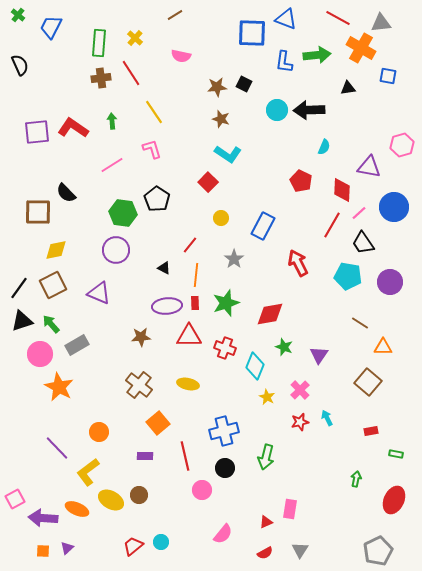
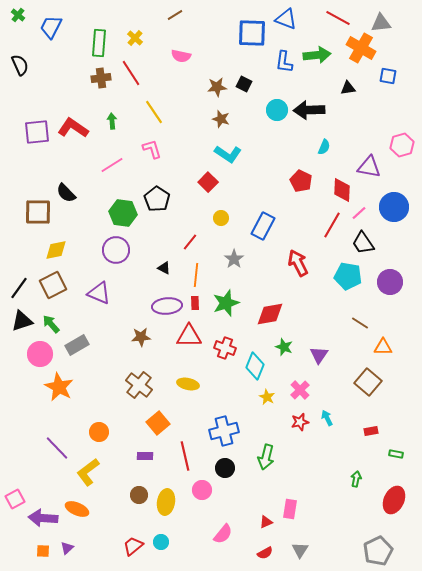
red line at (190, 245): moved 3 px up
yellow ellipse at (111, 500): moved 55 px right, 2 px down; rotated 70 degrees clockwise
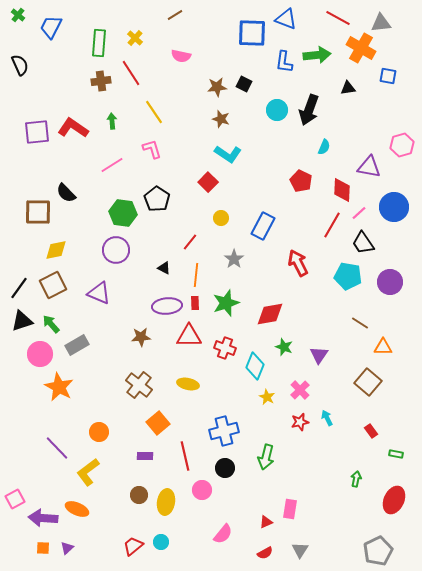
brown cross at (101, 78): moved 3 px down
black arrow at (309, 110): rotated 68 degrees counterclockwise
red rectangle at (371, 431): rotated 64 degrees clockwise
orange square at (43, 551): moved 3 px up
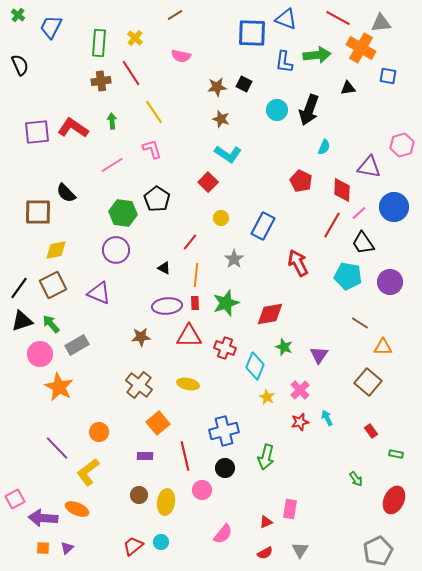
green arrow at (356, 479): rotated 133 degrees clockwise
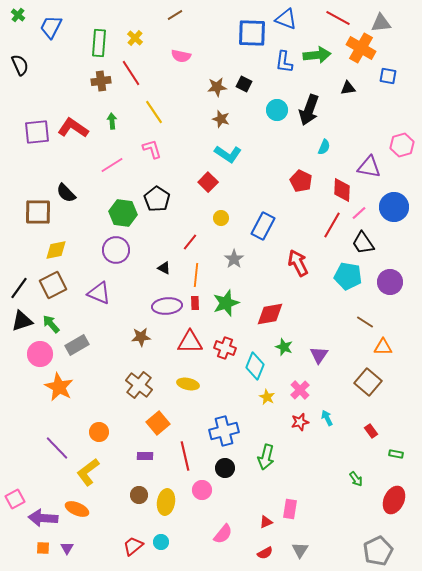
brown line at (360, 323): moved 5 px right, 1 px up
red triangle at (189, 336): moved 1 px right, 6 px down
purple triangle at (67, 548): rotated 16 degrees counterclockwise
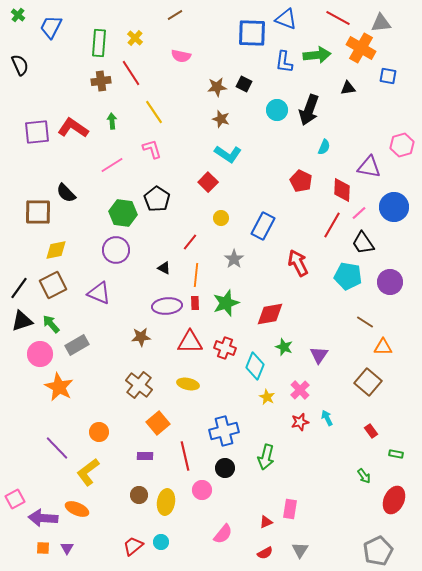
green arrow at (356, 479): moved 8 px right, 3 px up
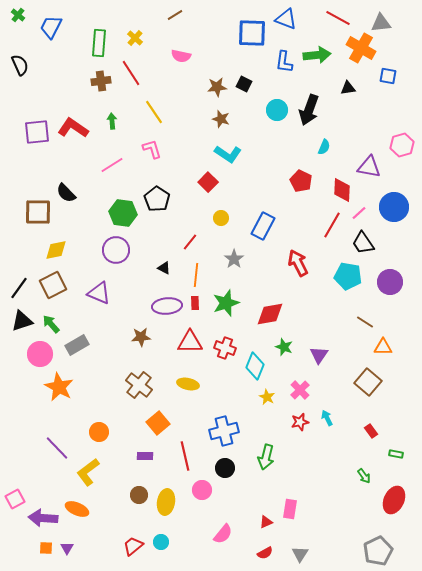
orange square at (43, 548): moved 3 px right
gray triangle at (300, 550): moved 4 px down
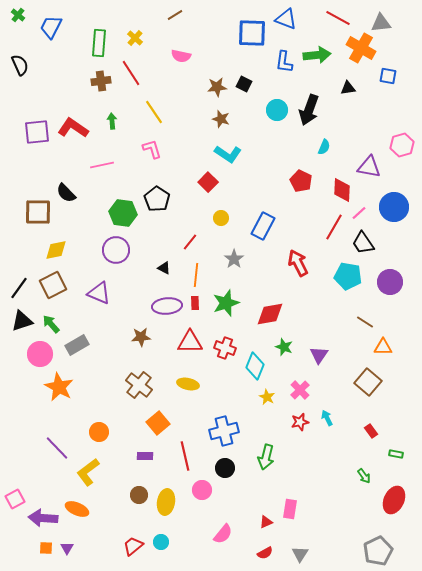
pink line at (112, 165): moved 10 px left; rotated 20 degrees clockwise
red line at (332, 225): moved 2 px right, 2 px down
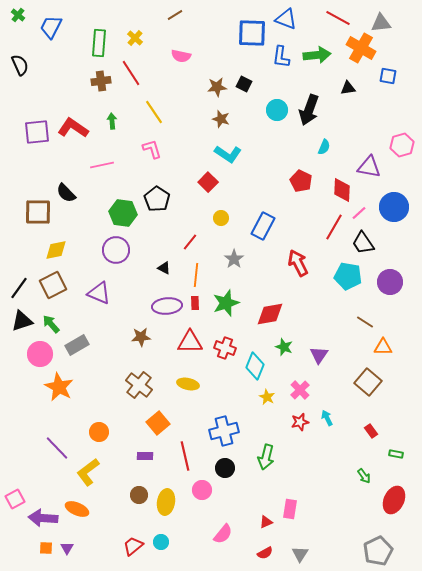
blue L-shape at (284, 62): moved 3 px left, 5 px up
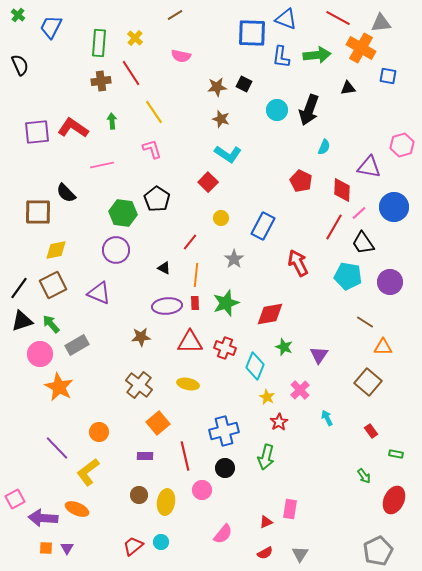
red star at (300, 422): moved 21 px left; rotated 18 degrees counterclockwise
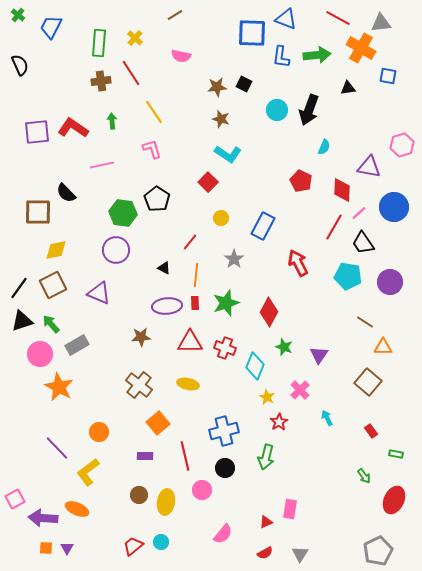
red diamond at (270, 314): moved 1 px left, 2 px up; rotated 52 degrees counterclockwise
